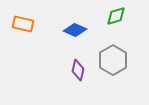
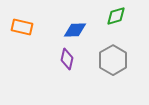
orange rectangle: moved 1 px left, 3 px down
blue diamond: rotated 25 degrees counterclockwise
purple diamond: moved 11 px left, 11 px up
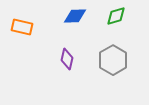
blue diamond: moved 14 px up
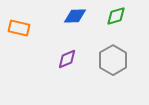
orange rectangle: moved 3 px left, 1 px down
purple diamond: rotated 55 degrees clockwise
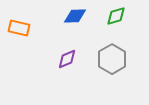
gray hexagon: moved 1 px left, 1 px up
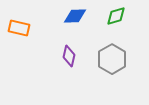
purple diamond: moved 2 px right, 3 px up; rotated 55 degrees counterclockwise
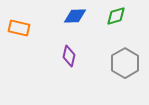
gray hexagon: moved 13 px right, 4 px down
